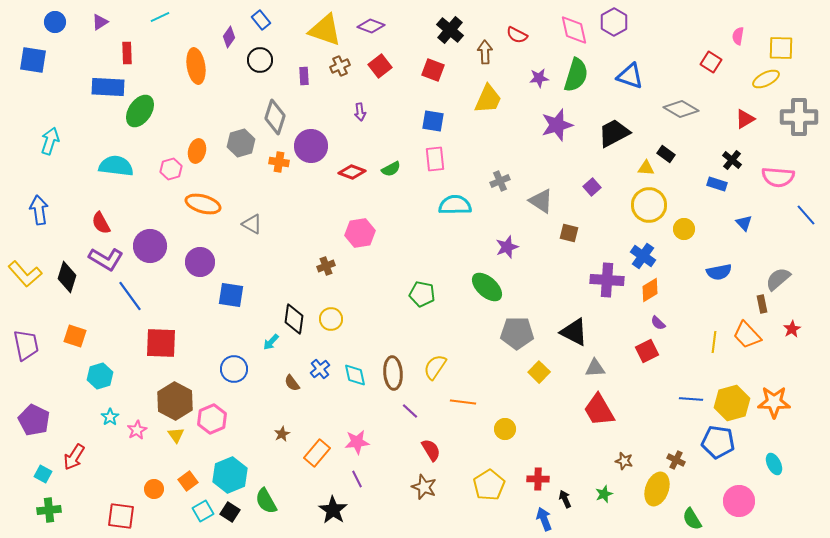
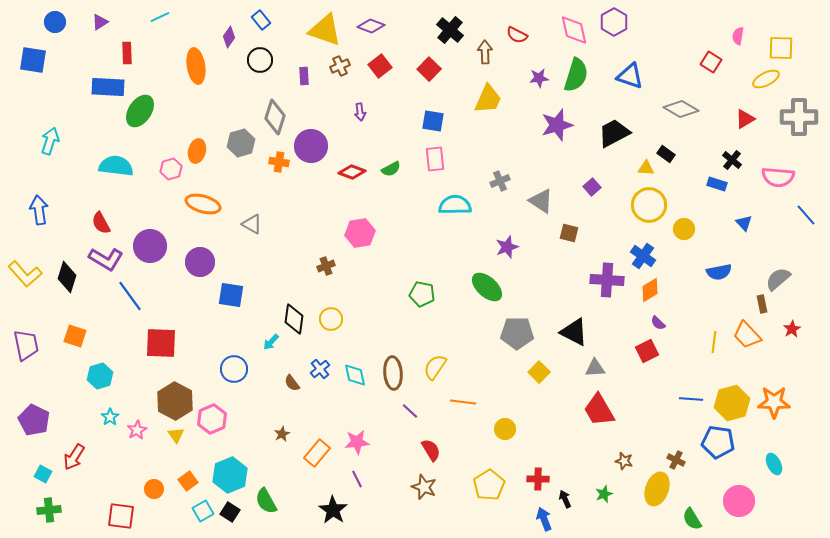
red square at (433, 70): moved 4 px left, 1 px up; rotated 25 degrees clockwise
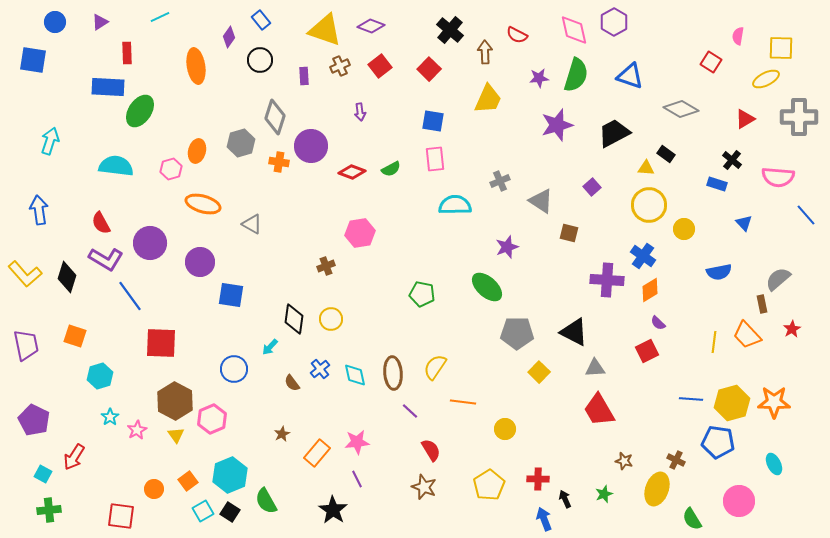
purple circle at (150, 246): moved 3 px up
cyan arrow at (271, 342): moved 1 px left, 5 px down
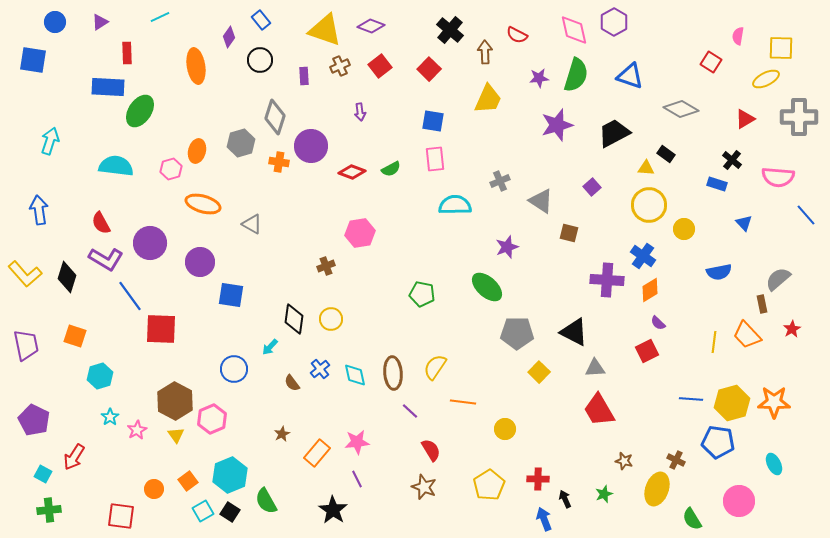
red square at (161, 343): moved 14 px up
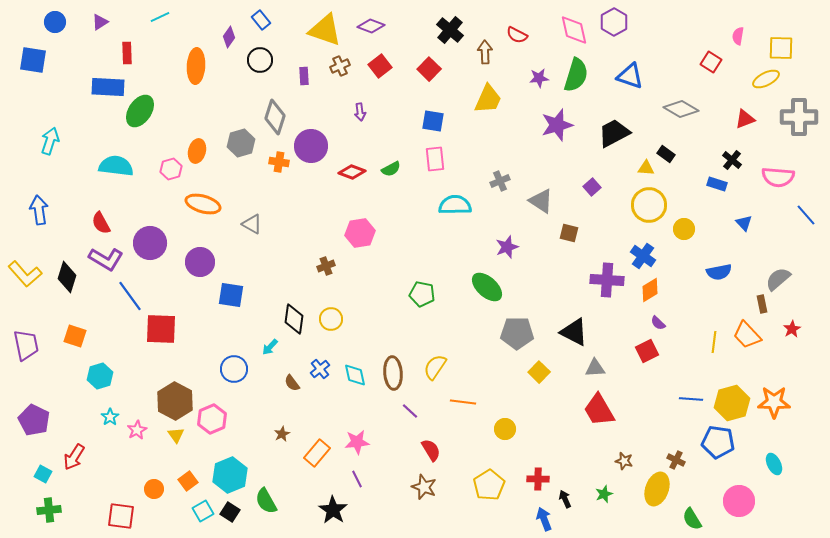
orange ellipse at (196, 66): rotated 12 degrees clockwise
red triangle at (745, 119): rotated 10 degrees clockwise
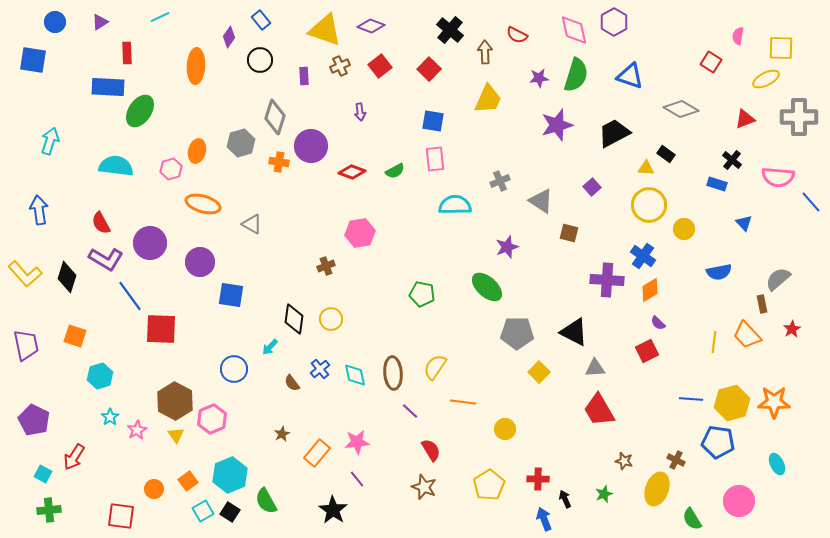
green semicircle at (391, 169): moved 4 px right, 2 px down
blue line at (806, 215): moved 5 px right, 13 px up
cyan ellipse at (774, 464): moved 3 px right
purple line at (357, 479): rotated 12 degrees counterclockwise
